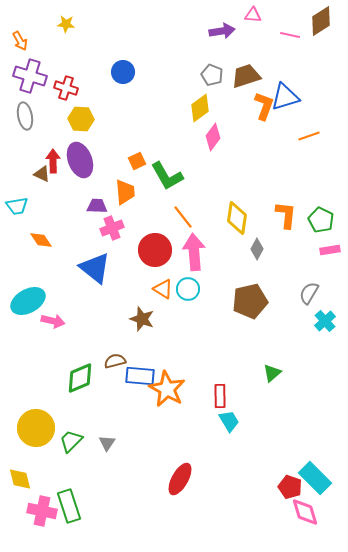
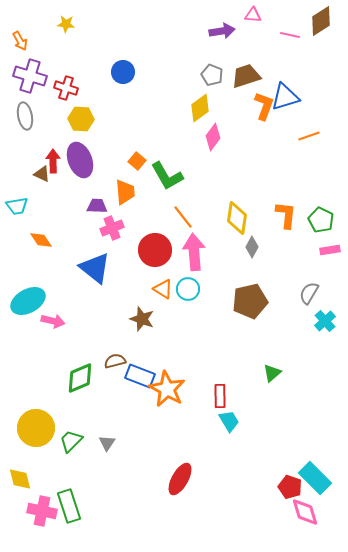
orange square at (137, 161): rotated 24 degrees counterclockwise
gray diamond at (257, 249): moved 5 px left, 2 px up
blue rectangle at (140, 376): rotated 16 degrees clockwise
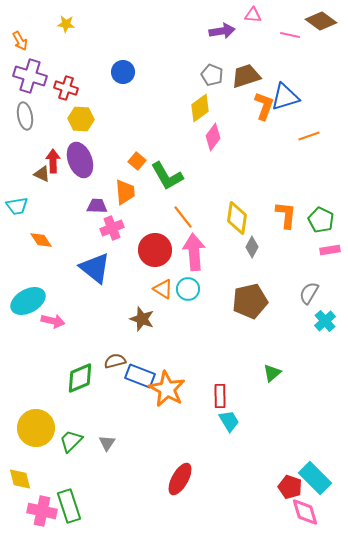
brown diamond at (321, 21): rotated 68 degrees clockwise
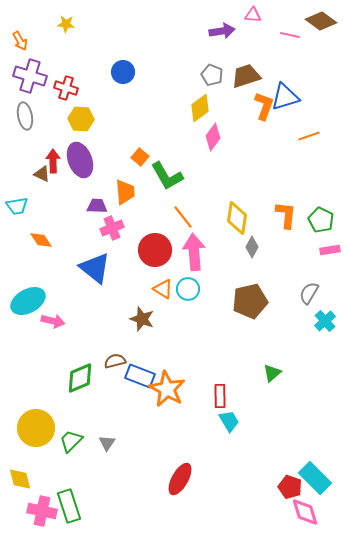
orange square at (137, 161): moved 3 px right, 4 px up
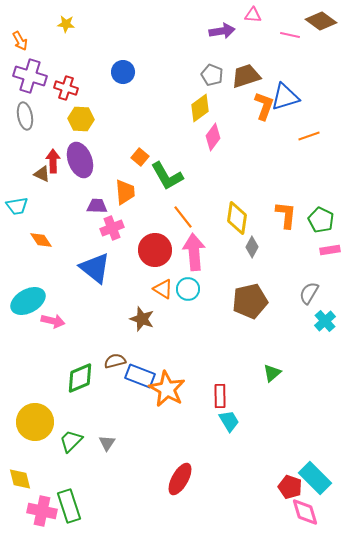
yellow circle at (36, 428): moved 1 px left, 6 px up
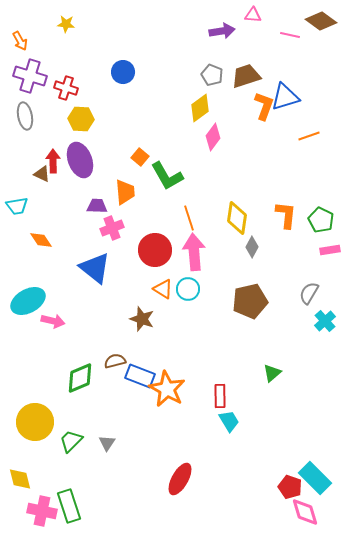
orange line at (183, 217): moved 6 px right, 1 px down; rotated 20 degrees clockwise
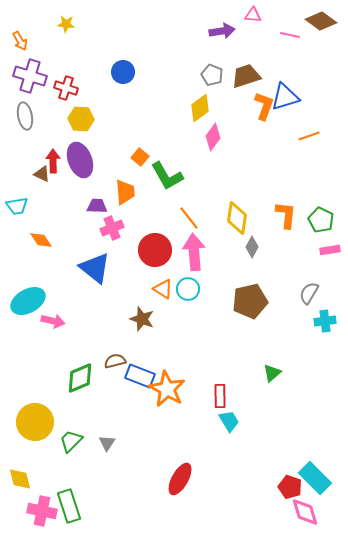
orange line at (189, 218): rotated 20 degrees counterclockwise
cyan cross at (325, 321): rotated 35 degrees clockwise
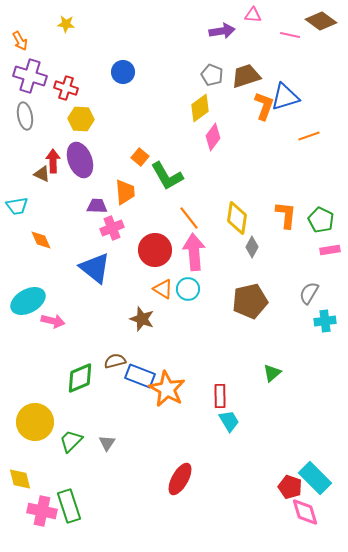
orange diamond at (41, 240): rotated 10 degrees clockwise
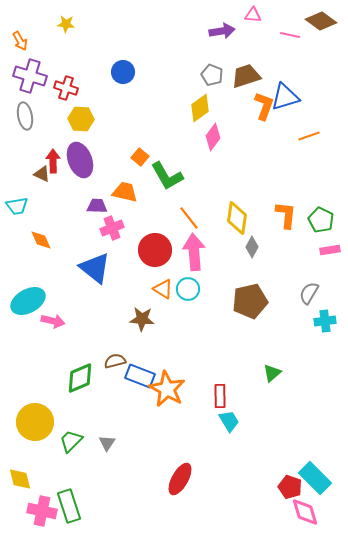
orange trapezoid at (125, 192): rotated 72 degrees counterclockwise
brown star at (142, 319): rotated 15 degrees counterclockwise
